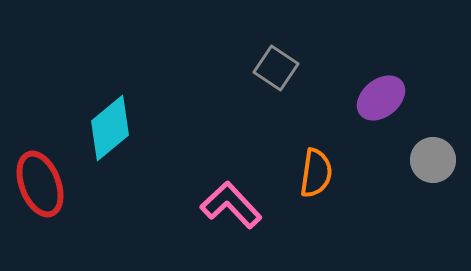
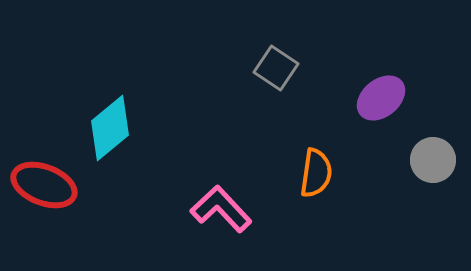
red ellipse: moved 4 px right, 1 px down; rotated 48 degrees counterclockwise
pink L-shape: moved 10 px left, 4 px down
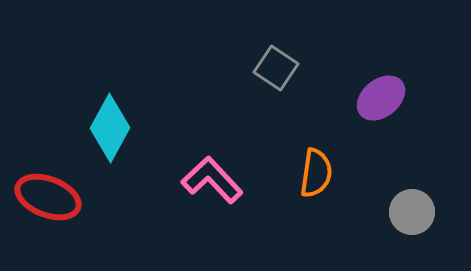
cyan diamond: rotated 22 degrees counterclockwise
gray circle: moved 21 px left, 52 px down
red ellipse: moved 4 px right, 12 px down
pink L-shape: moved 9 px left, 29 px up
